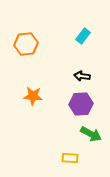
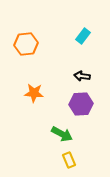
orange star: moved 1 px right, 3 px up
green arrow: moved 29 px left
yellow rectangle: moved 1 px left, 2 px down; rotated 63 degrees clockwise
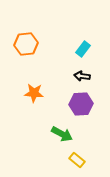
cyan rectangle: moved 13 px down
yellow rectangle: moved 8 px right; rotated 28 degrees counterclockwise
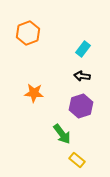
orange hexagon: moved 2 px right, 11 px up; rotated 15 degrees counterclockwise
purple hexagon: moved 2 px down; rotated 15 degrees counterclockwise
green arrow: rotated 25 degrees clockwise
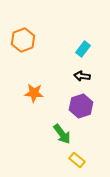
orange hexagon: moved 5 px left, 7 px down
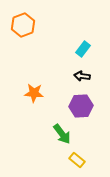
orange hexagon: moved 15 px up
purple hexagon: rotated 15 degrees clockwise
